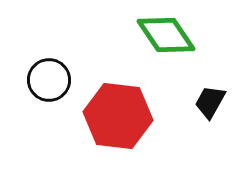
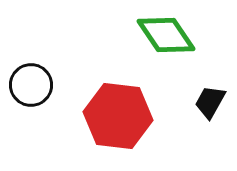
black circle: moved 18 px left, 5 px down
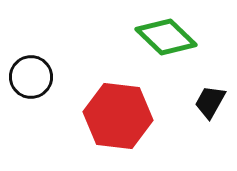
green diamond: moved 2 px down; rotated 12 degrees counterclockwise
black circle: moved 8 px up
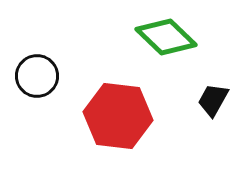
black circle: moved 6 px right, 1 px up
black trapezoid: moved 3 px right, 2 px up
